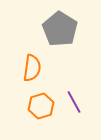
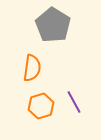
gray pentagon: moved 7 px left, 4 px up
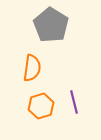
gray pentagon: moved 2 px left
purple line: rotated 15 degrees clockwise
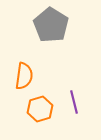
orange semicircle: moved 8 px left, 8 px down
orange hexagon: moved 1 px left, 3 px down
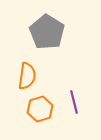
gray pentagon: moved 4 px left, 7 px down
orange semicircle: moved 3 px right
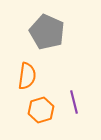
gray pentagon: rotated 8 degrees counterclockwise
orange hexagon: moved 1 px right, 1 px down
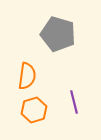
gray pentagon: moved 11 px right, 2 px down; rotated 8 degrees counterclockwise
orange hexagon: moved 7 px left
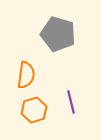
orange semicircle: moved 1 px left, 1 px up
purple line: moved 3 px left
